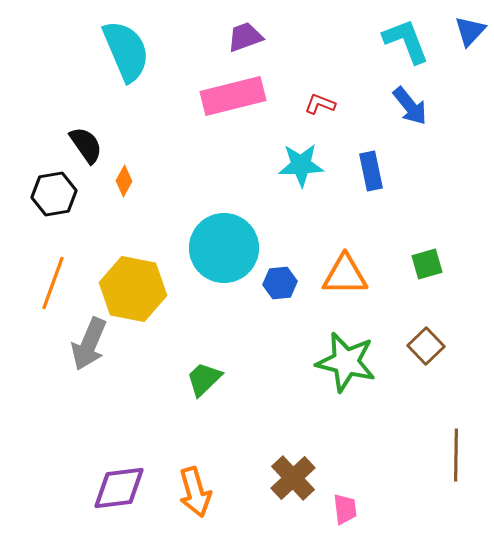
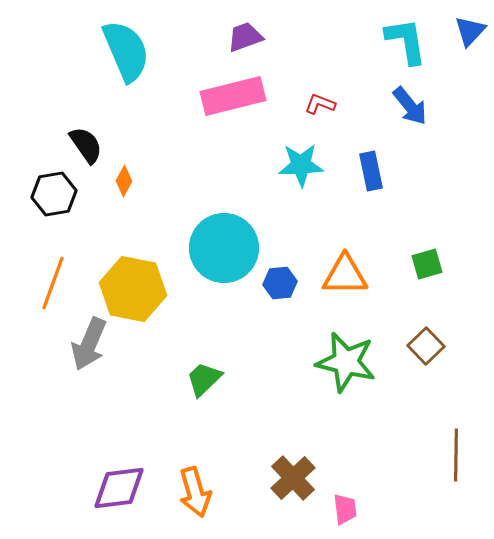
cyan L-shape: rotated 12 degrees clockwise
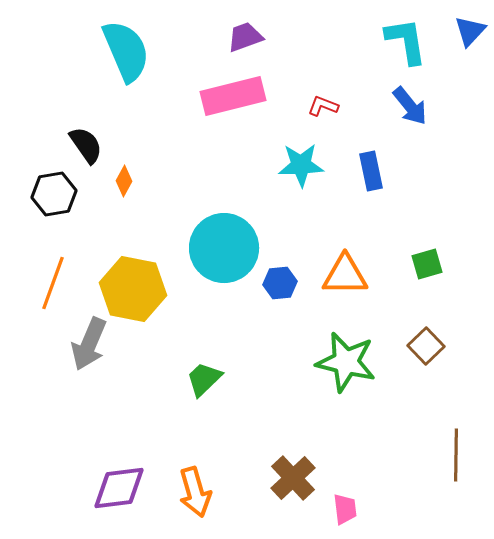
red L-shape: moved 3 px right, 2 px down
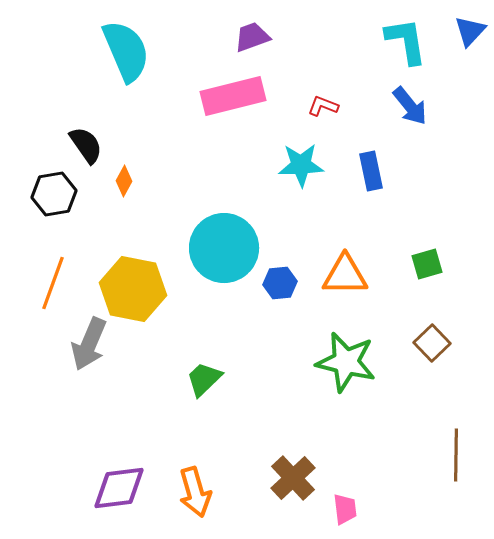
purple trapezoid: moved 7 px right
brown square: moved 6 px right, 3 px up
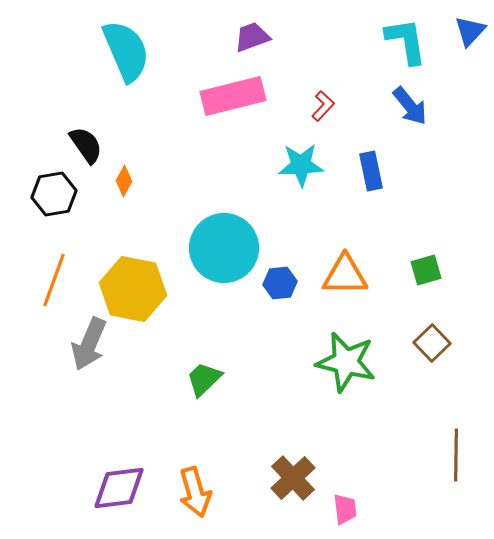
red L-shape: rotated 112 degrees clockwise
green square: moved 1 px left, 6 px down
orange line: moved 1 px right, 3 px up
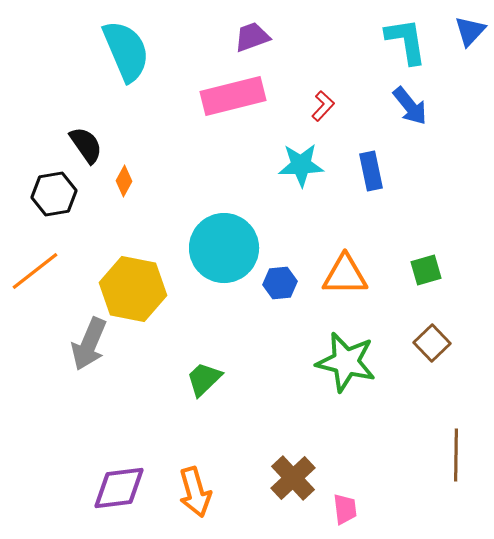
orange line: moved 19 px left, 9 px up; rotated 32 degrees clockwise
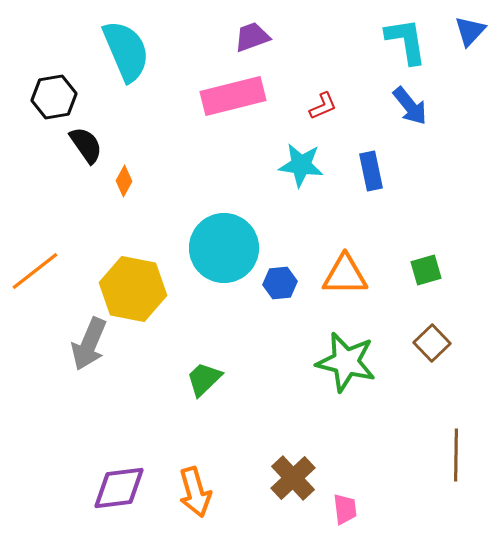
red L-shape: rotated 24 degrees clockwise
cyan star: rotated 9 degrees clockwise
black hexagon: moved 97 px up
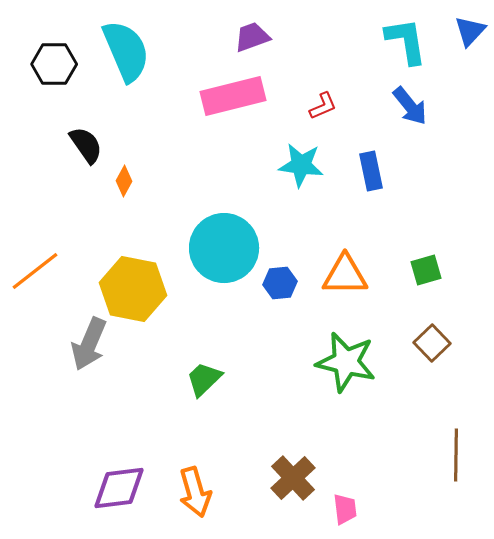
black hexagon: moved 33 px up; rotated 9 degrees clockwise
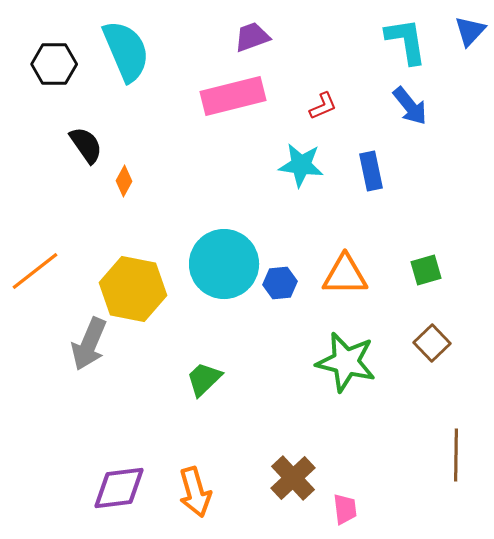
cyan circle: moved 16 px down
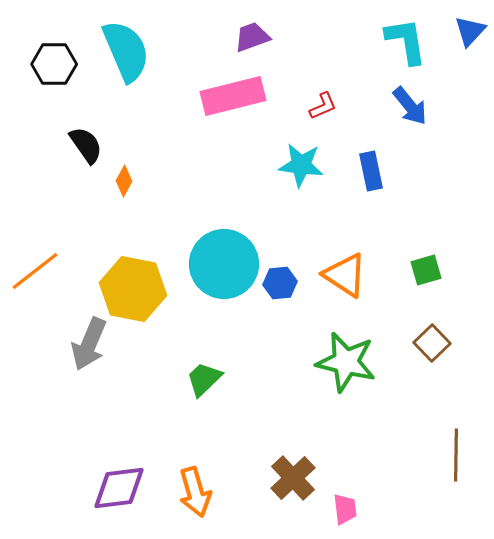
orange triangle: rotated 33 degrees clockwise
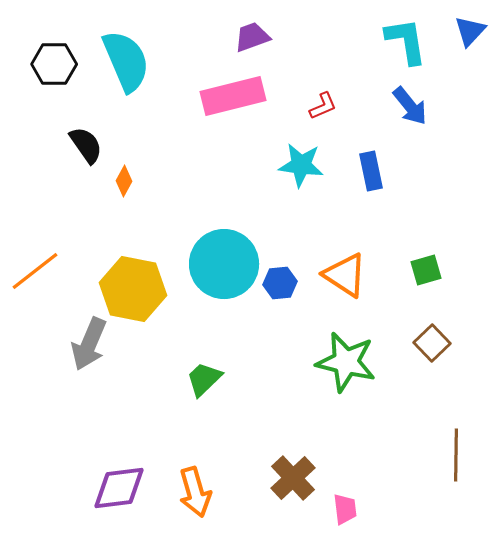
cyan semicircle: moved 10 px down
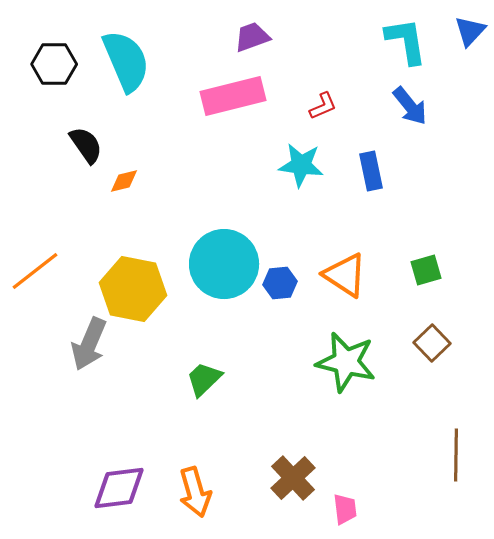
orange diamond: rotated 48 degrees clockwise
